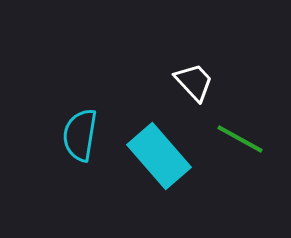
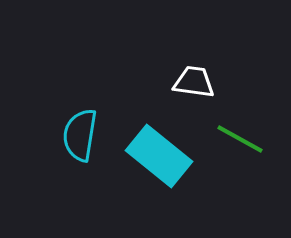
white trapezoid: rotated 39 degrees counterclockwise
cyan rectangle: rotated 10 degrees counterclockwise
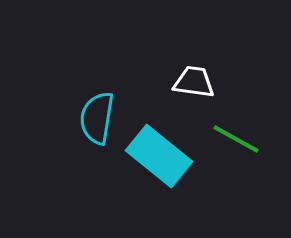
cyan semicircle: moved 17 px right, 17 px up
green line: moved 4 px left
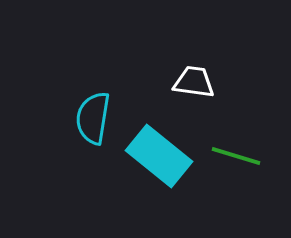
cyan semicircle: moved 4 px left
green line: moved 17 px down; rotated 12 degrees counterclockwise
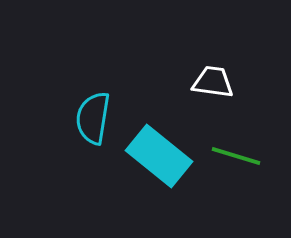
white trapezoid: moved 19 px right
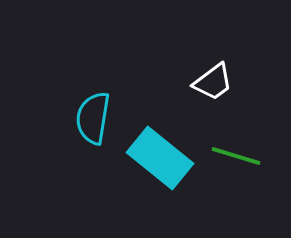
white trapezoid: rotated 135 degrees clockwise
cyan rectangle: moved 1 px right, 2 px down
